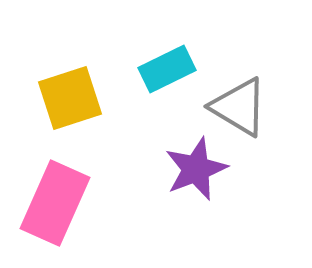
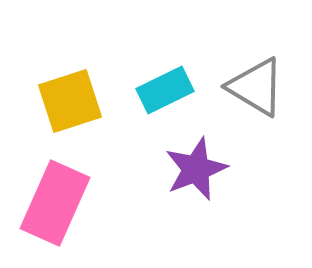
cyan rectangle: moved 2 px left, 21 px down
yellow square: moved 3 px down
gray triangle: moved 17 px right, 20 px up
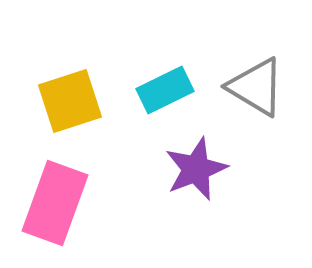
pink rectangle: rotated 4 degrees counterclockwise
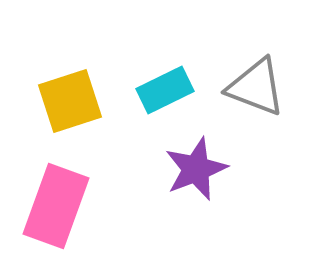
gray triangle: rotated 10 degrees counterclockwise
pink rectangle: moved 1 px right, 3 px down
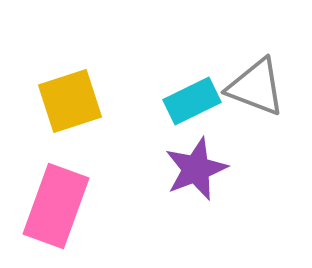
cyan rectangle: moved 27 px right, 11 px down
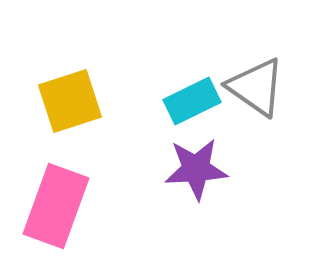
gray triangle: rotated 14 degrees clockwise
purple star: rotated 18 degrees clockwise
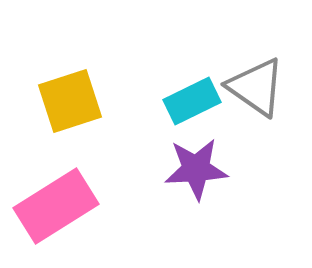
pink rectangle: rotated 38 degrees clockwise
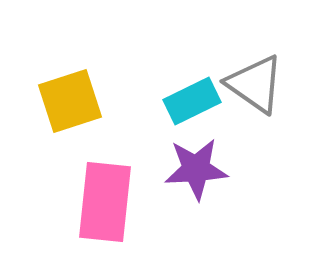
gray triangle: moved 1 px left, 3 px up
pink rectangle: moved 49 px right, 4 px up; rotated 52 degrees counterclockwise
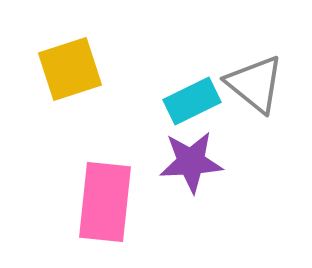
gray triangle: rotated 4 degrees clockwise
yellow square: moved 32 px up
purple star: moved 5 px left, 7 px up
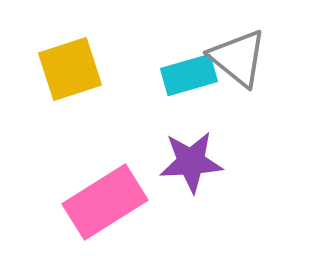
gray triangle: moved 17 px left, 26 px up
cyan rectangle: moved 3 px left, 26 px up; rotated 10 degrees clockwise
pink rectangle: rotated 52 degrees clockwise
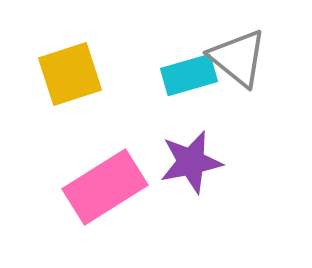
yellow square: moved 5 px down
purple star: rotated 8 degrees counterclockwise
pink rectangle: moved 15 px up
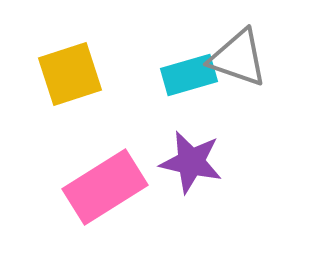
gray triangle: rotated 20 degrees counterclockwise
purple star: rotated 24 degrees clockwise
